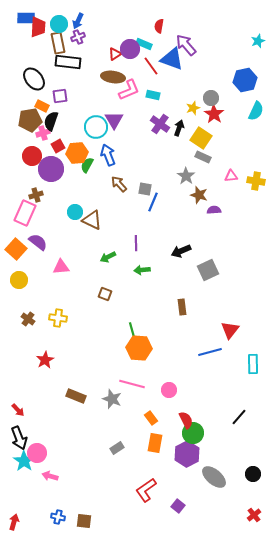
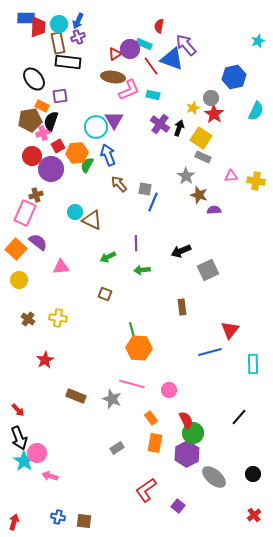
blue hexagon at (245, 80): moved 11 px left, 3 px up
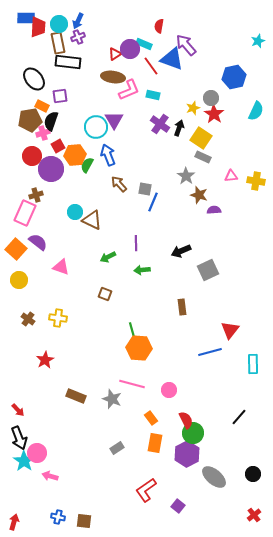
orange hexagon at (77, 153): moved 2 px left, 2 px down
pink triangle at (61, 267): rotated 24 degrees clockwise
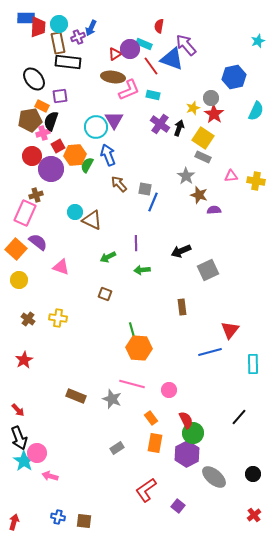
blue arrow at (78, 21): moved 13 px right, 7 px down
yellow square at (201, 138): moved 2 px right
red star at (45, 360): moved 21 px left
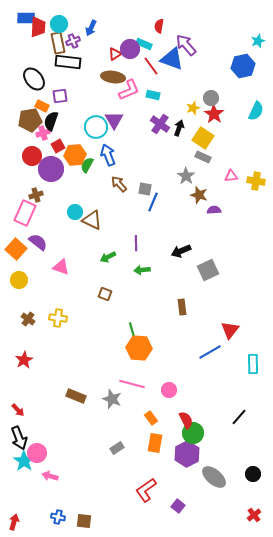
purple cross at (78, 37): moved 5 px left, 4 px down
blue hexagon at (234, 77): moved 9 px right, 11 px up
blue line at (210, 352): rotated 15 degrees counterclockwise
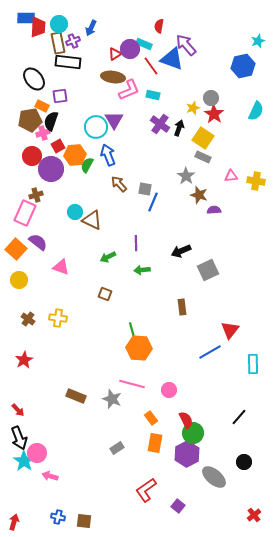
black circle at (253, 474): moved 9 px left, 12 px up
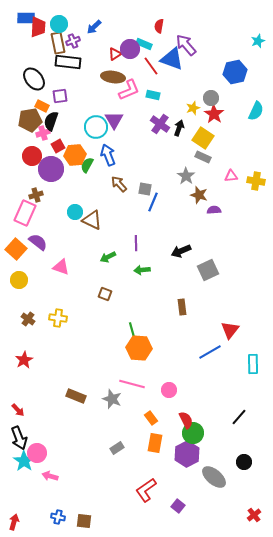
blue arrow at (91, 28): moved 3 px right, 1 px up; rotated 21 degrees clockwise
blue hexagon at (243, 66): moved 8 px left, 6 px down
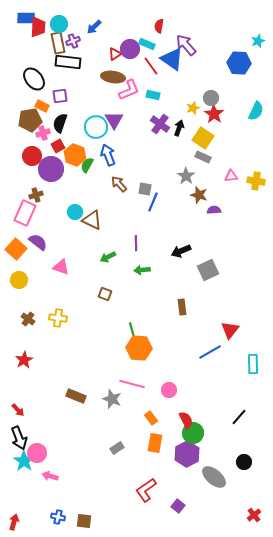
cyan rectangle at (144, 44): moved 3 px right
blue triangle at (172, 59): rotated 15 degrees clockwise
blue hexagon at (235, 72): moved 4 px right, 9 px up; rotated 15 degrees clockwise
black semicircle at (51, 121): moved 9 px right, 2 px down
orange hexagon at (75, 155): rotated 25 degrees clockwise
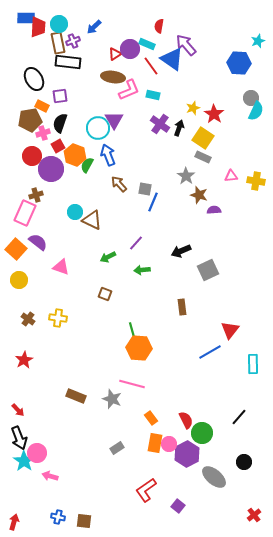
black ellipse at (34, 79): rotated 10 degrees clockwise
gray circle at (211, 98): moved 40 px right
cyan circle at (96, 127): moved 2 px right, 1 px down
purple line at (136, 243): rotated 42 degrees clockwise
pink circle at (169, 390): moved 54 px down
green circle at (193, 433): moved 9 px right
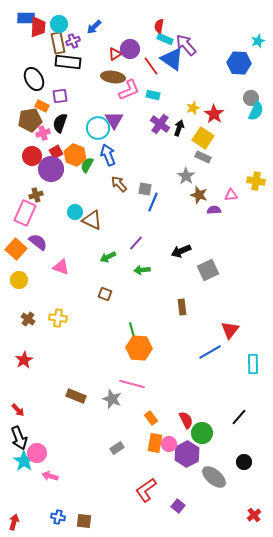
cyan rectangle at (147, 44): moved 18 px right, 5 px up
red square at (58, 146): moved 2 px left, 6 px down
pink triangle at (231, 176): moved 19 px down
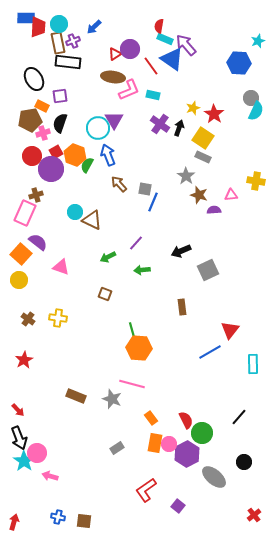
orange square at (16, 249): moved 5 px right, 5 px down
